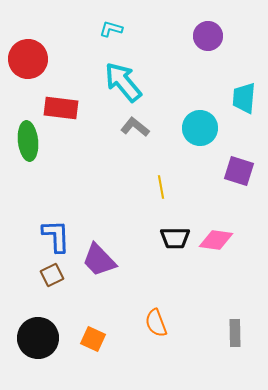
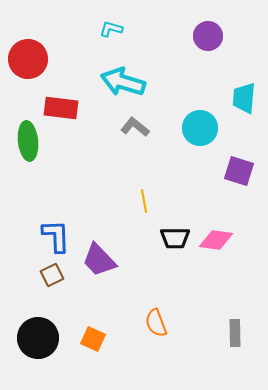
cyan arrow: rotated 33 degrees counterclockwise
yellow line: moved 17 px left, 14 px down
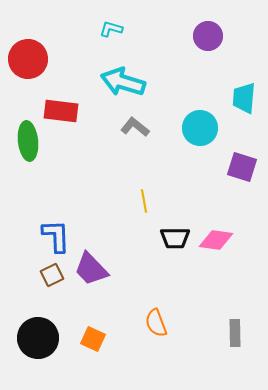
red rectangle: moved 3 px down
purple square: moved 3 px right, 4 px up
purple trapezoid: moved 8 px left, 9 px down
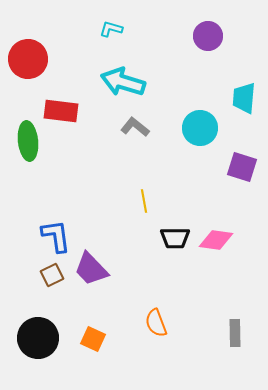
blue L-shape: rotated 6 degrees counterclockwise
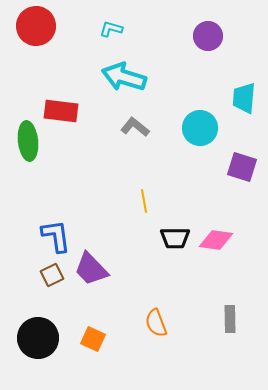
red circle: moved 8 px right, 33 px up
cyan arrow: moved 1 px right, 5 px up
gray rectangle: moved 5 px left, 14 px up
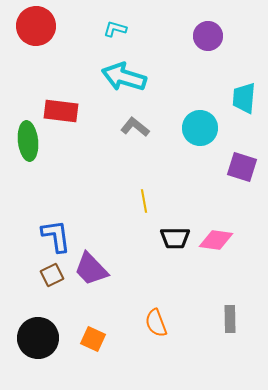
cyan L-shape: moved 4 px right
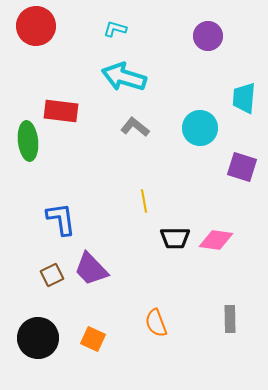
blue L-shape: moved 5 px right, 17 px up
